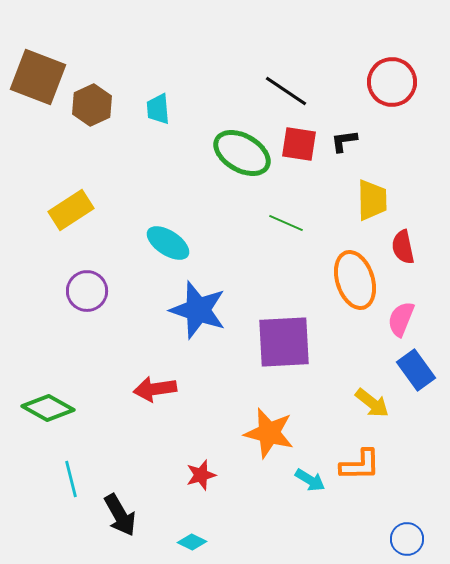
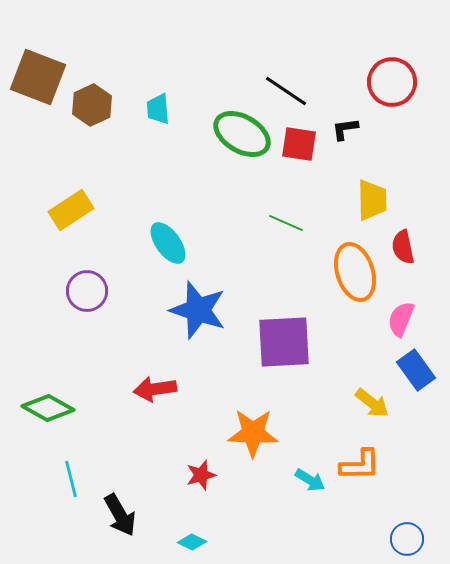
black L-shape: moved 1 px right, 12 px up
green ellipse: moved 19 px up
cyan ellipse: rotated 21 degrees clockwise
orange ellipse: moved 8 px up
orange star: moved 16 px left; rotated 12 degrees counterclockwise
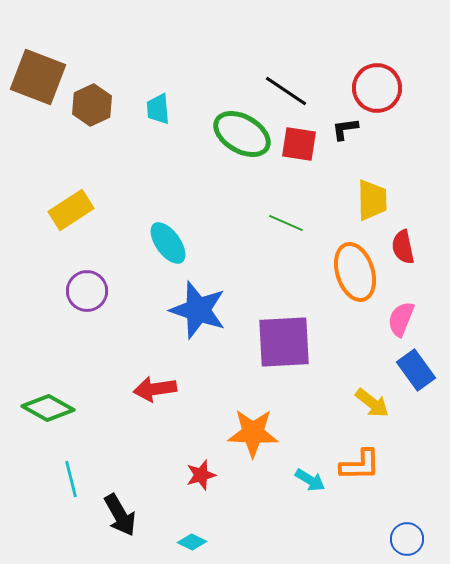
red circle: moved 15 px left, 6 px down
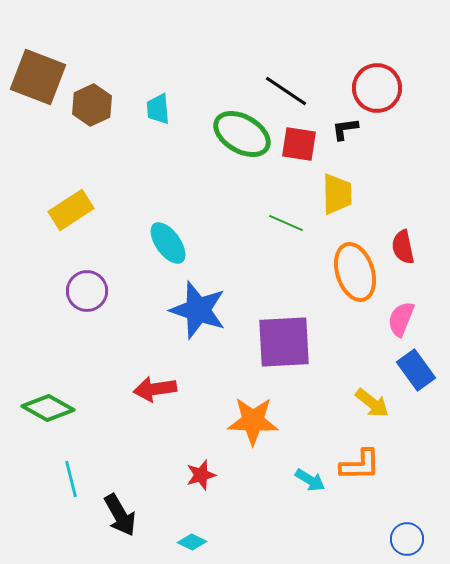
yellow trapezoid: moved 35 px left, 6 px up
orange star: moved 12 px up
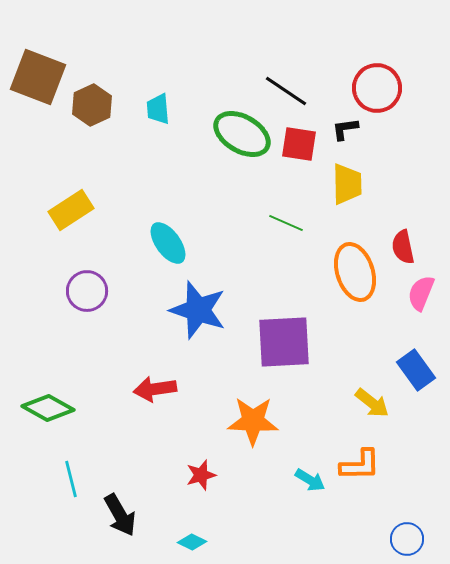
yellow trapezoid: moved 10 px right, 10 px up
pink semicircle: moved 20 px right, 26 px up
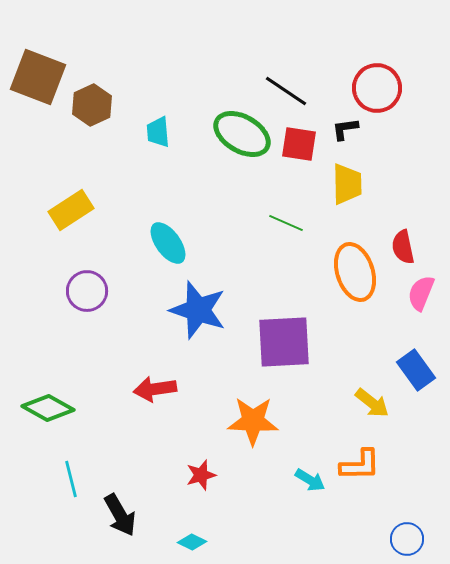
cyan trapezoid: moved 23 px down
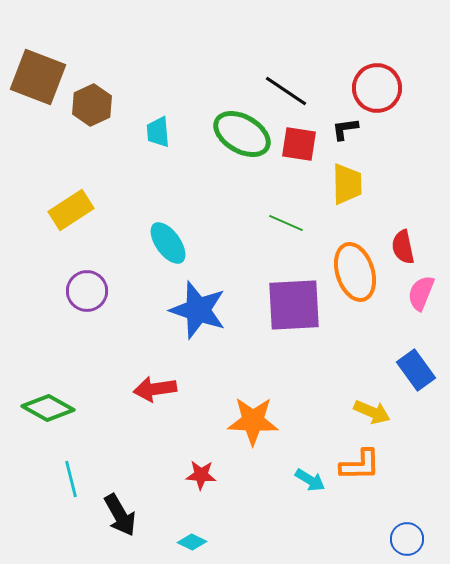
purple square: moved 10 px right, 37 px up
yellow arrow: moved 9 px down; rotated 15 degrees counterclockwise
red star: rotated 20 degrees clockwise
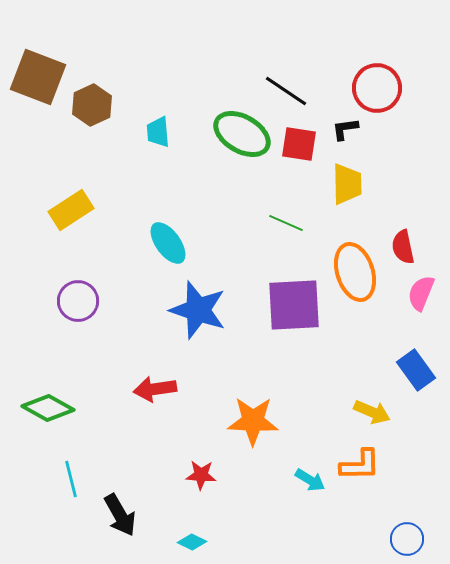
purple circle: moved 9 px left, 10 px down
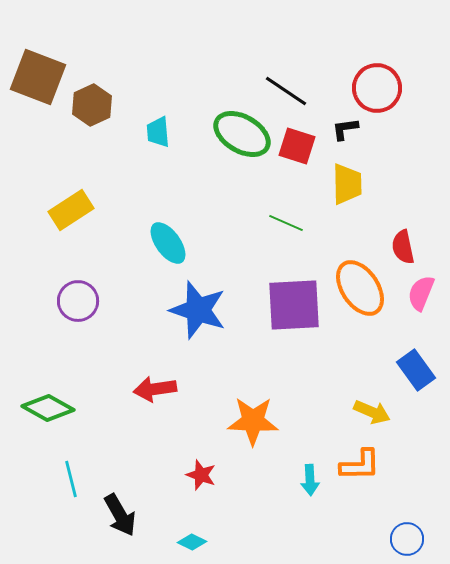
red square: moved 2 px left, 2 px down; rotated 9 degrees clockwise
orange ellipse: moved 5 px right, 16 px down; rotated 16 degrees counterclockwise
red star: rotated 16 degrees clockwise
cyan arrow: rotated 56 degrees clockwise
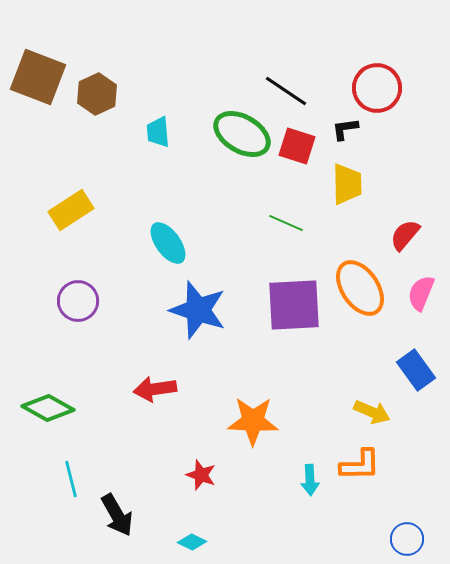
brown hexagon: moved 5 px right, 11 px up
red semicircle: moved 2 px right, 12 px up; rotated 52 degrees clockwise
black arrow: moved 3 px left
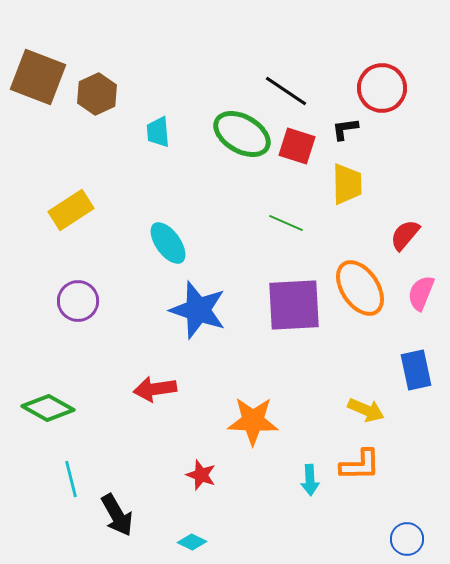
red circle: moved 5 px right
blue rectangle: rotated 24 degrees clockwise
yellow arrow: moved 6 px left, 2 px up
